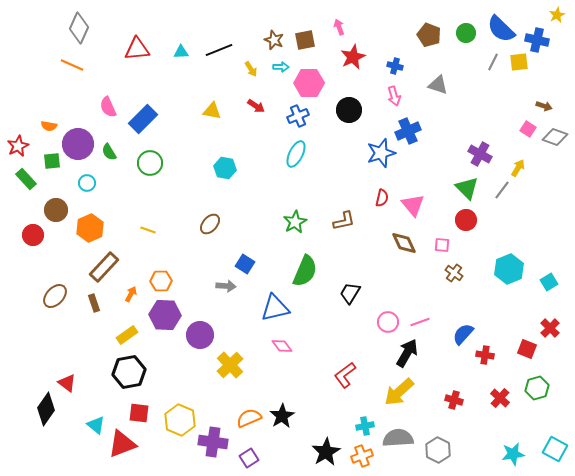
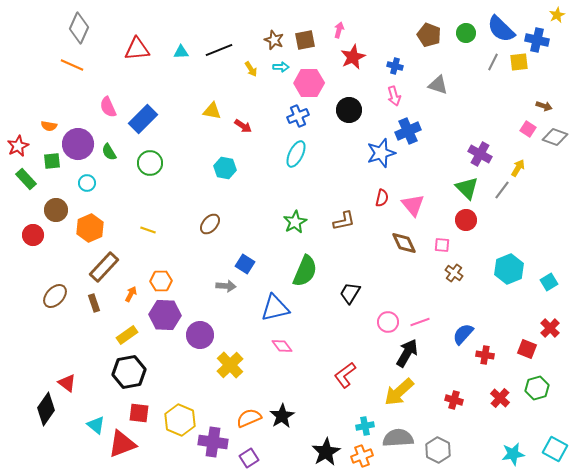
pink arrow at (339, 27): moved 3 px down; rotated 35 degrees clockwise
red arrow at (256, 106): moved 13 px left, 20 px down
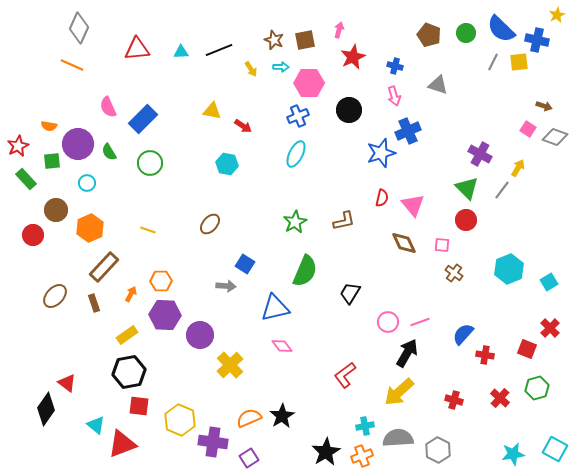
cyan hexagon at (225, 168): moved 2 px right, 4 px up
red square at (139, 413): moved 7 px up
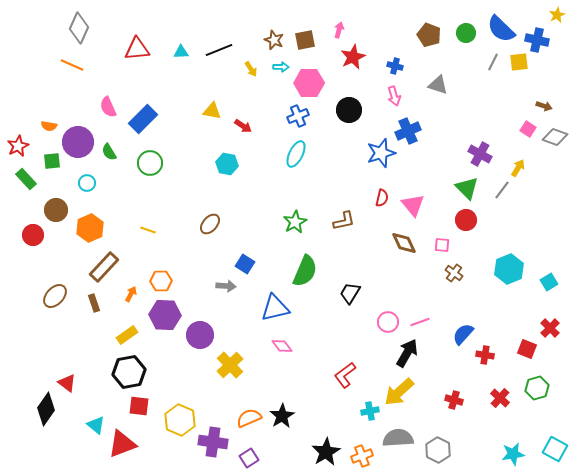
purple circle at (78, 144): moved 2 px up
cyan cross at (365, 426): moved 5 px right, 15 px up
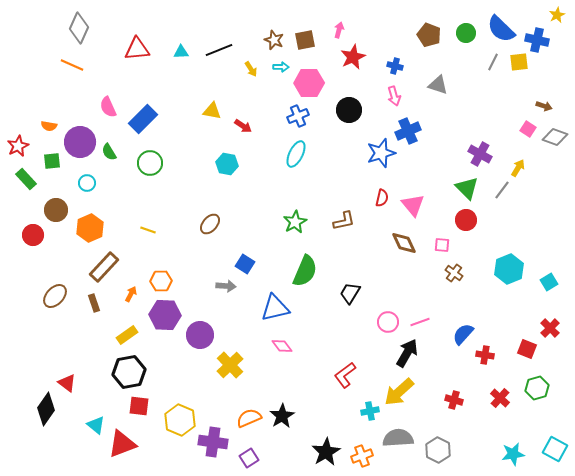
purple circle at (78, 142): moved 2 px right
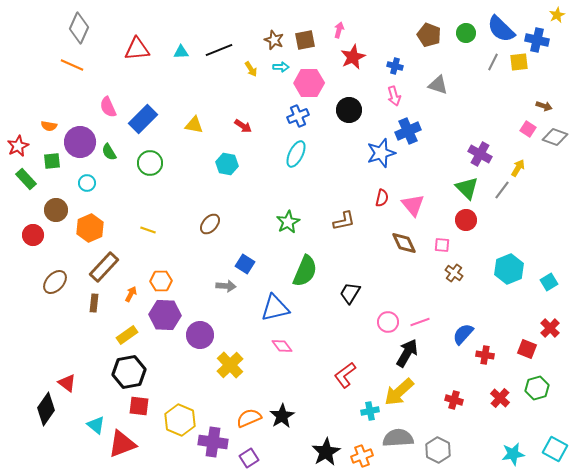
yellow triangle at (212, 111): moved 18 px left, 14 px down
green star at (295, 222): moved 7 px left
brown ellipse at (55, 296): moved 14 px up
brown rectangle at (94, 303): rotated 24 degrees clockwise
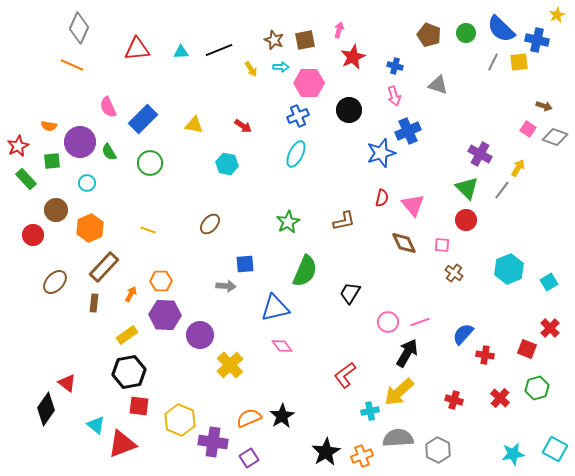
blue square at (245, 264): rotated 36 degrees counterclockwise
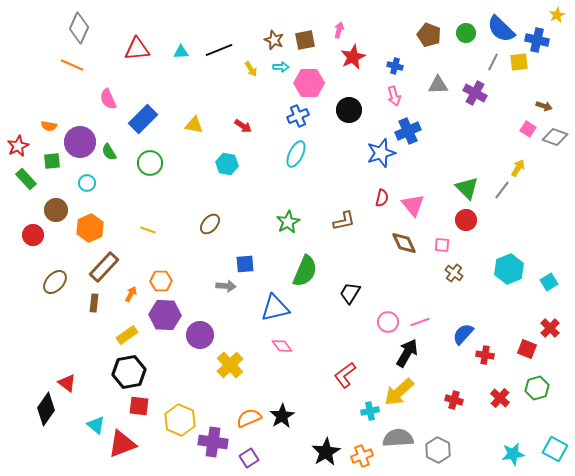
gray triangle at (438, 85): rotated 20 degrees counterclockwise
pink semicircle at (108, 107): moved 8 px up
purple cross at (480, 154): moved 5 px left, 61 px up
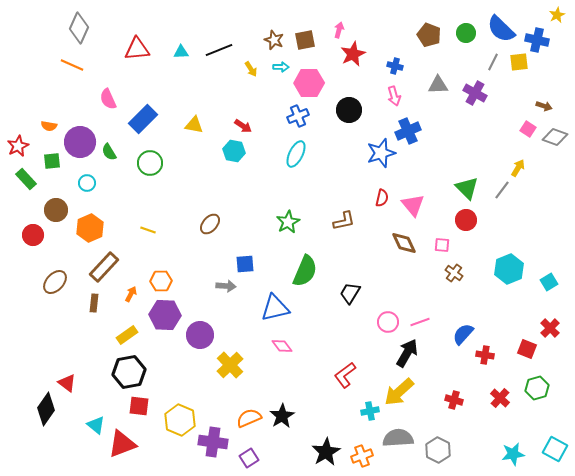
red star at (353, 57): moved 3 px up
cyan hexagon at (227, 164): moved 7 px right, 13 px up
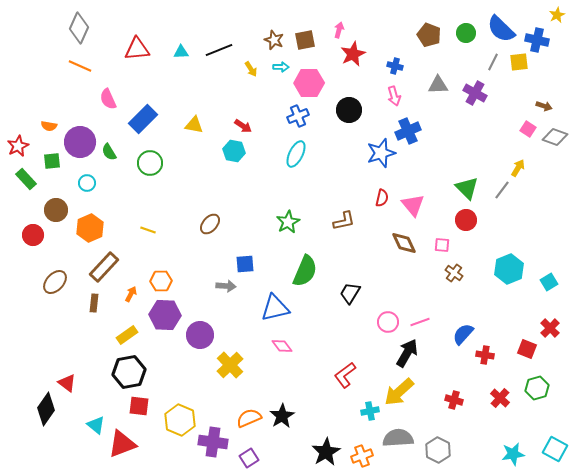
orange line at (72, 65): moved 8 px right, 1 px down
